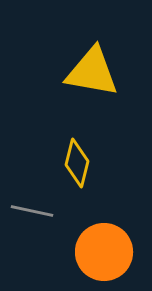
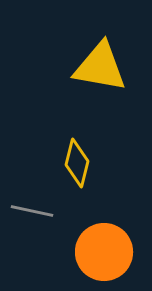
yellow triangle: moved 8 px right, 5 px up
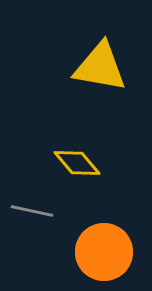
yellow diamond: rotated 54 degrees counterclockwise
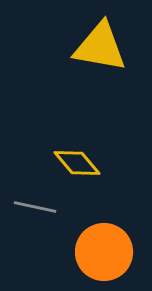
yellow triangle: moved 20 px up
gray line: moved 3 px right, 4 px up
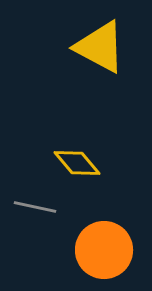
yellow triangle: rotated 18 degrees clockwise
orange circle: moved 2 px up
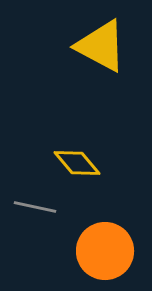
yellow triangle: moved 1 px right, 1 px up
orange circle: moved 1 px right, 1 px down
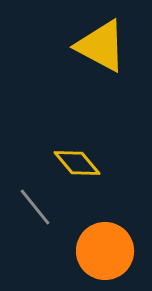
gray line: rotated 39 degrees clockwise
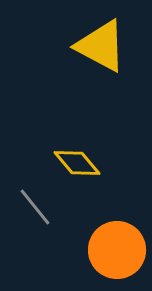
orange circle: moved 12 px right, 1 px up
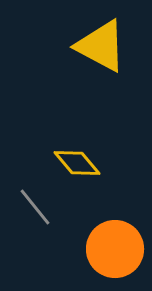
orange circle: moved 2 px left, 1 px up
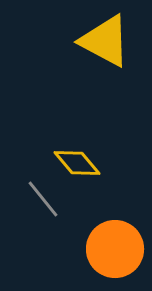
yellow triangle: moved 4 px right, 5 px up
gray line: moved 8 px right, 8 px up
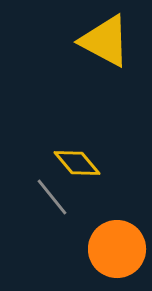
gray line: moved 9 px right, 2 px up
orange circle: moved 2 px right
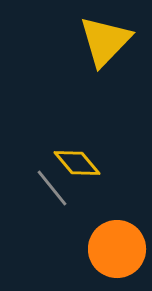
yellow triangle: rotated 46 degrees clockwise
gray line: moved 9 px up
